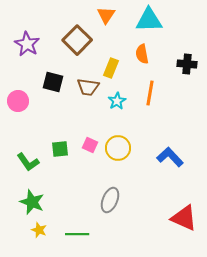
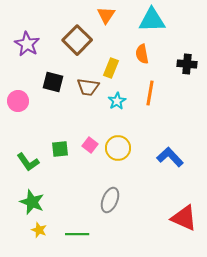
cyan triangle: moved 3 px right
pink square: rotated 14 degrees clockwise
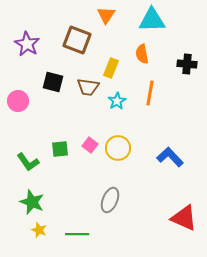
brown square: rotated 24 degrees counterclockwise
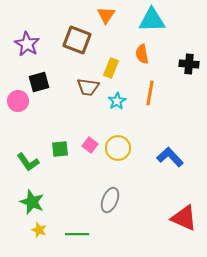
black cross: moved 2 px right
black square: moved 14 px left; rotated 30 degrees counterclockwise
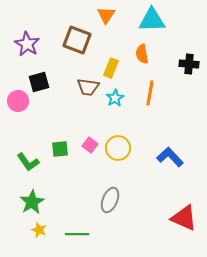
cyan star: moved 2 px left, 3 px up
green star: rotated 20 degrees clockwise
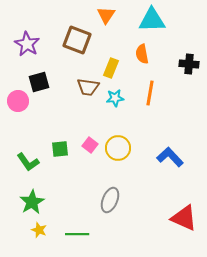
cyan star: rotated 24 degrees clockwise
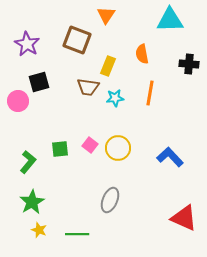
cyan triangle: moved 18 px right
yellow rectangle: moved 3 px left, 2 px up
green L-shape: rotated 105 degrees counterclockwise
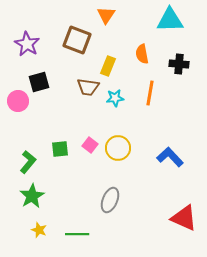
black cross: moved 10 px left
green star: moved 6 px up
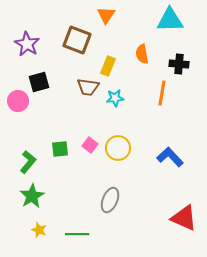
orange line: moved 12 px right
